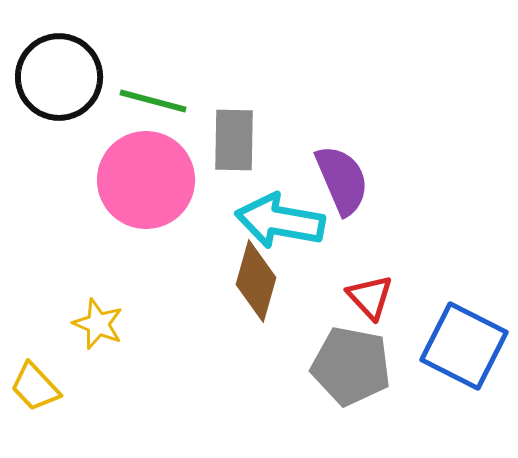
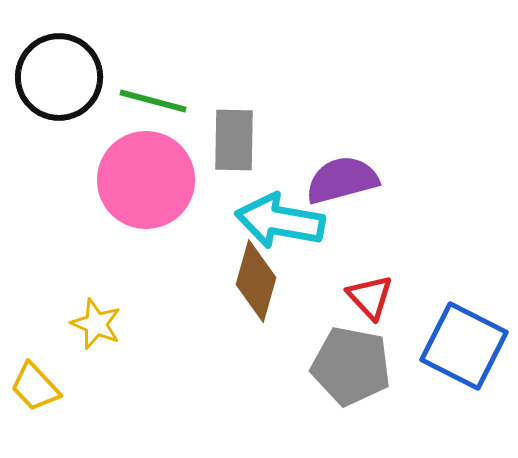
purple semicircle: rotated 82 degrees counterclockwise
yellow star: moved 2 px left
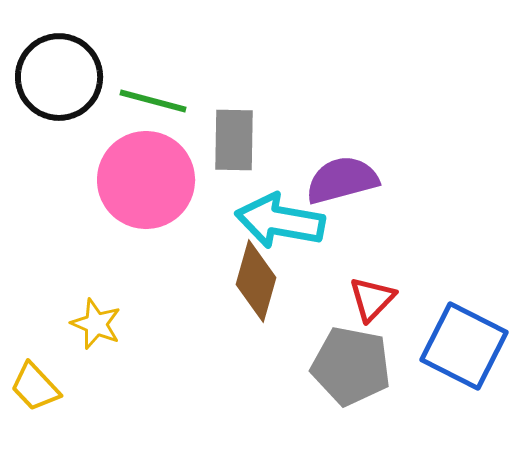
red triangle: moved 2 px right, 2 px down; rotated 27 degrees clockwise
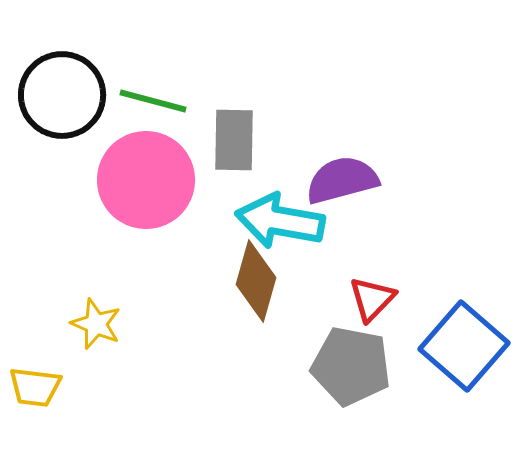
black circle: moved 3 px right, 18 px down
blue square: rotated 14 degrees clockwise
yellow trapezoid: rotated 40 degrees counterclockwise
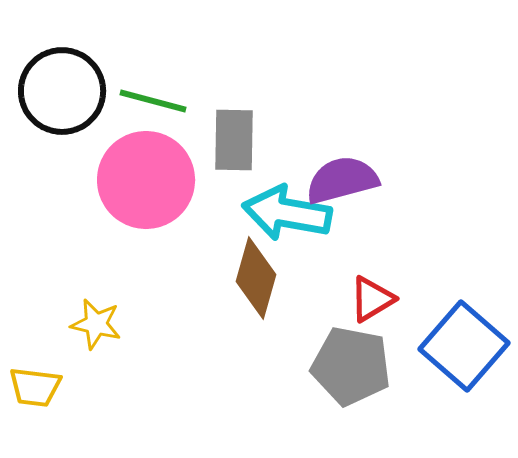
black circle: moved 4 px up
cyan arrow: moved 7 px right, 8 px up
brown diamond: moved 3 px up
red triangle: rotated 15 degrees clockwise
yellow star: rotated 9 degrees counterclockwise
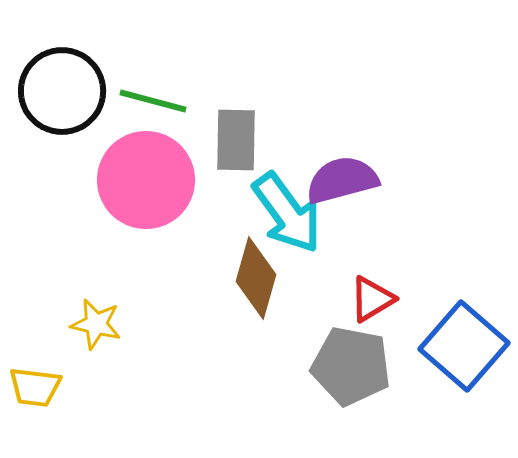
gray rectangle: moved 2 px right
cyan arrow: rotated 136 degrees counterclockwise
